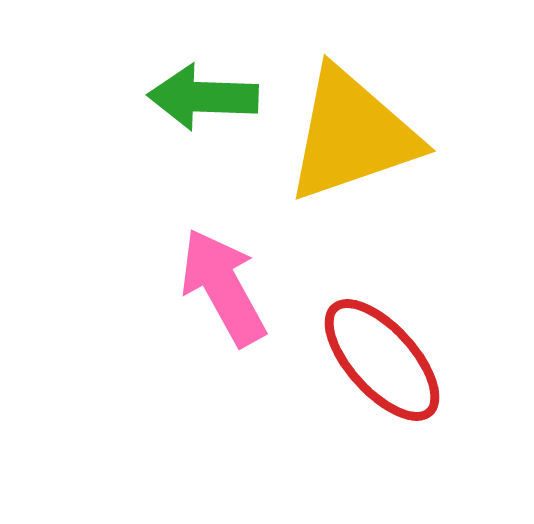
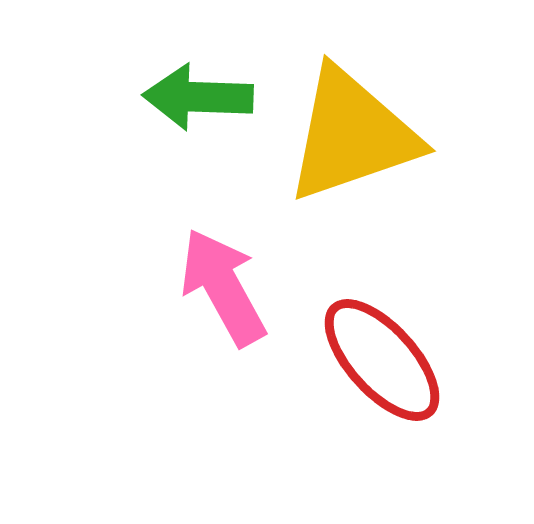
green arrow: moved 5 px left
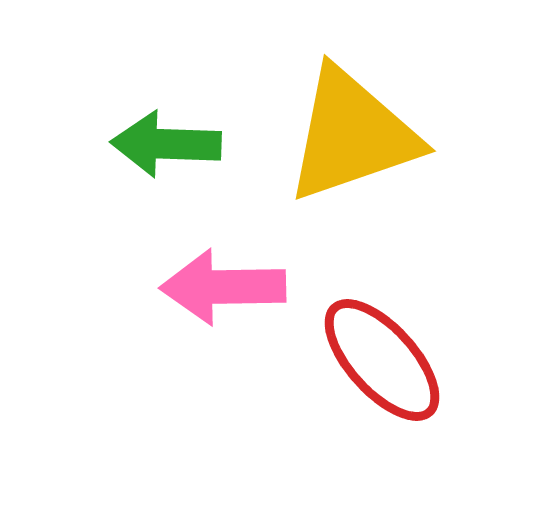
green arrow: moved 32 px left, 47 px down
pink arrow: rotated 62 degrees counterclockwise
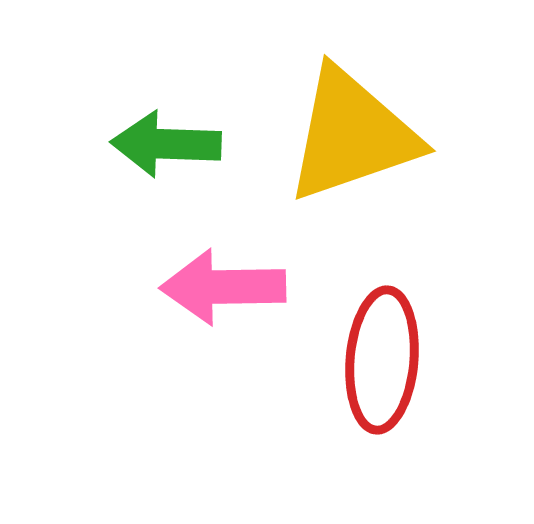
red ellipse: rotated 47 degrees clockwise
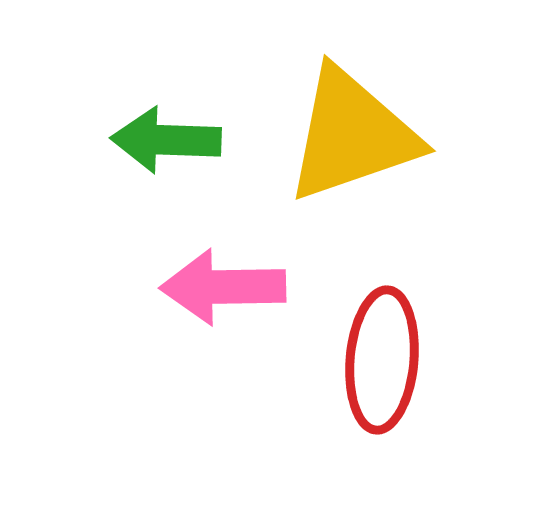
green arrow: moved 4 px up
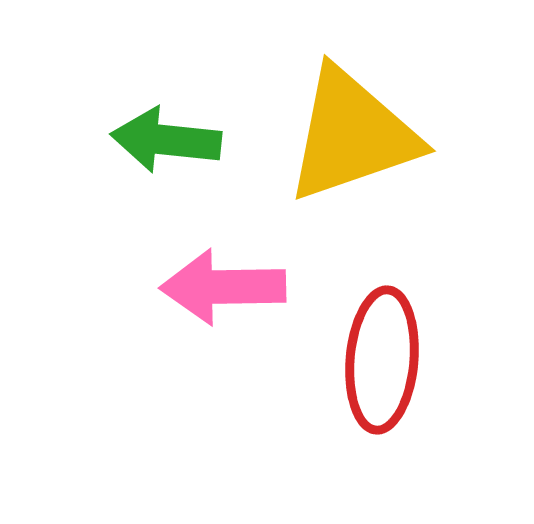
green arrow: rotated 4 degrees clockwise
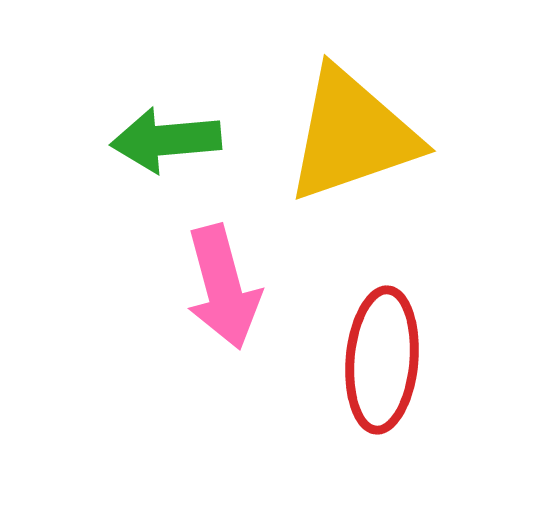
green arrow: rotated 11 degrees counterclockwise
pink arrow: rotated 104 degrees counterclockwise
